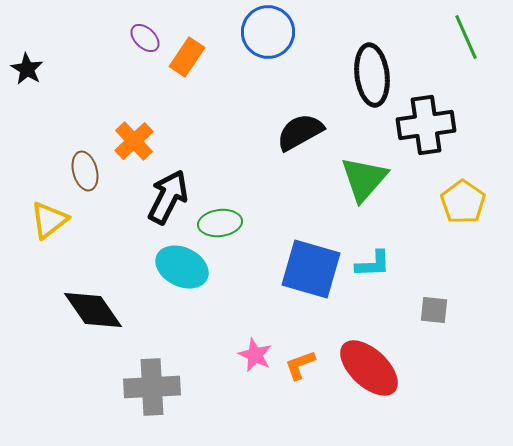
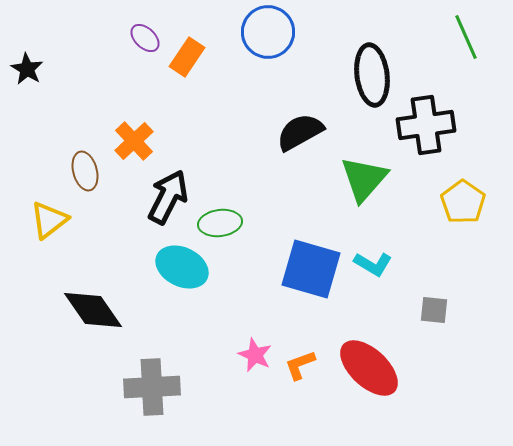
cyan L-shape: rotated 33 degrees clockwise
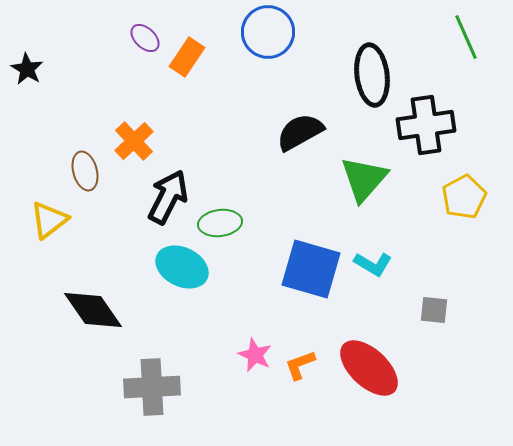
yellow pentagon: moved 1 px right, 5 px up; rotated 9 degrees clockwise
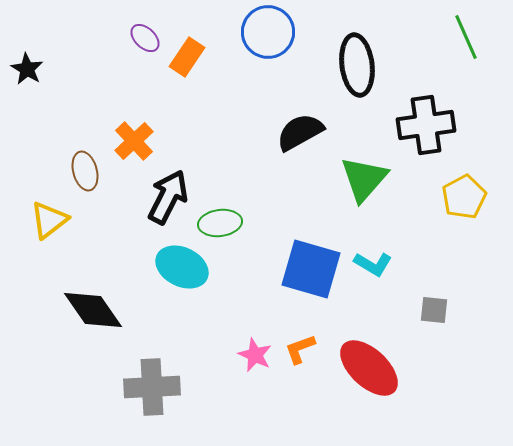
black ellipse: moved 15 px left, 10 px up
orange L-shape: moved 16 px up
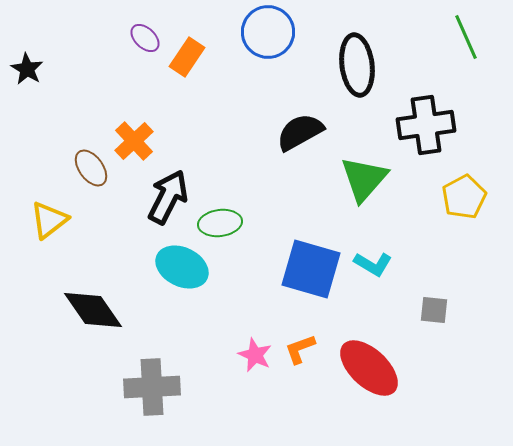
brown ellipse: moved 6 px right, 3 px up; rotated 21 degrees counterclockwise
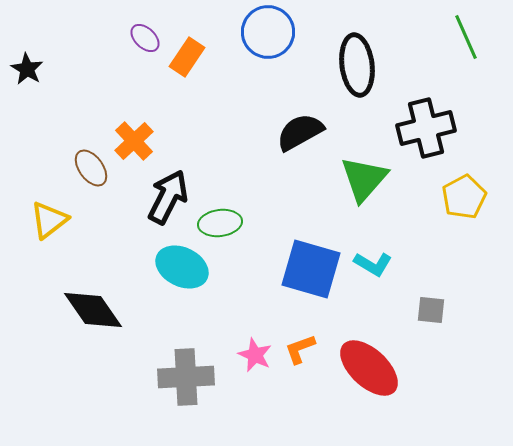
black cross: moved 3 px down; rotated 6 degrees counterclockwise
gray square: moved 3 px left
gray cross: moved 34 px right, 10 px up
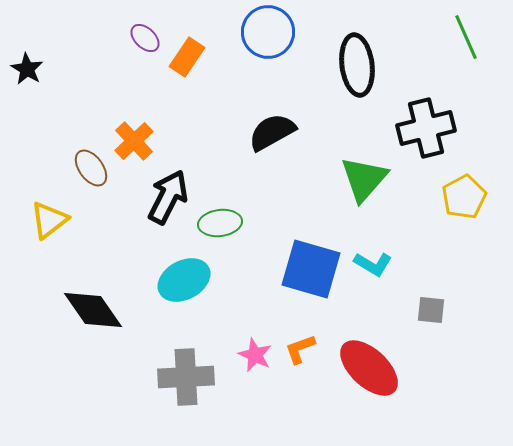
black semicircle: moved 28 px left
cyan ellipse: moved 2 px right, 13 px down; rotated 54 degrees counterclockwise
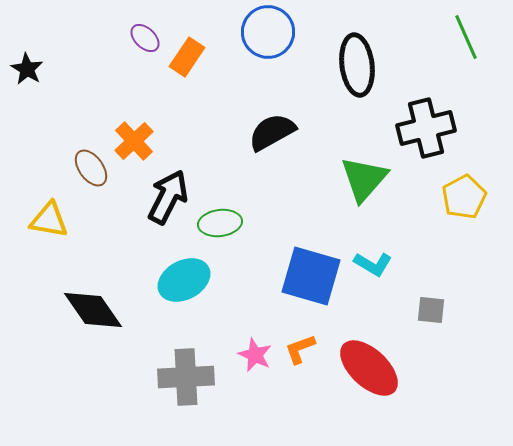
yellow triangle: rotated 48 degrees clockwise
blue square: moved 7 px down
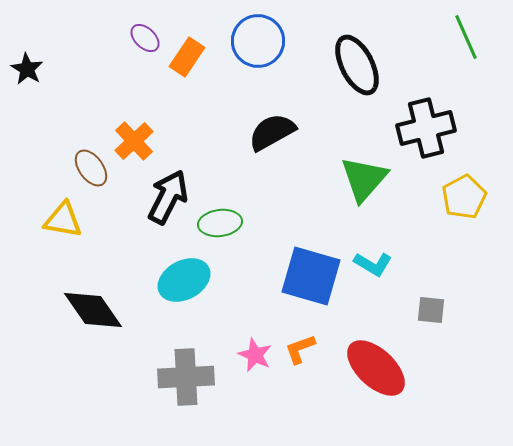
blue circle: moved 10 px left, 9 px down
black ellipse: rotated 20 degrees counterclockwise
yellow triangle: moved 14 px right
red ellipse: moved 7 px right
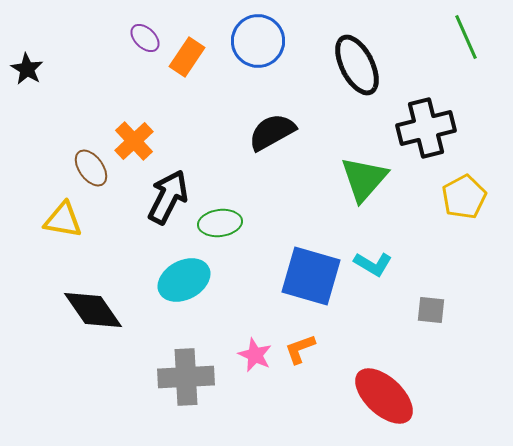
red ellipse: moved 8 px right, 28 px down
